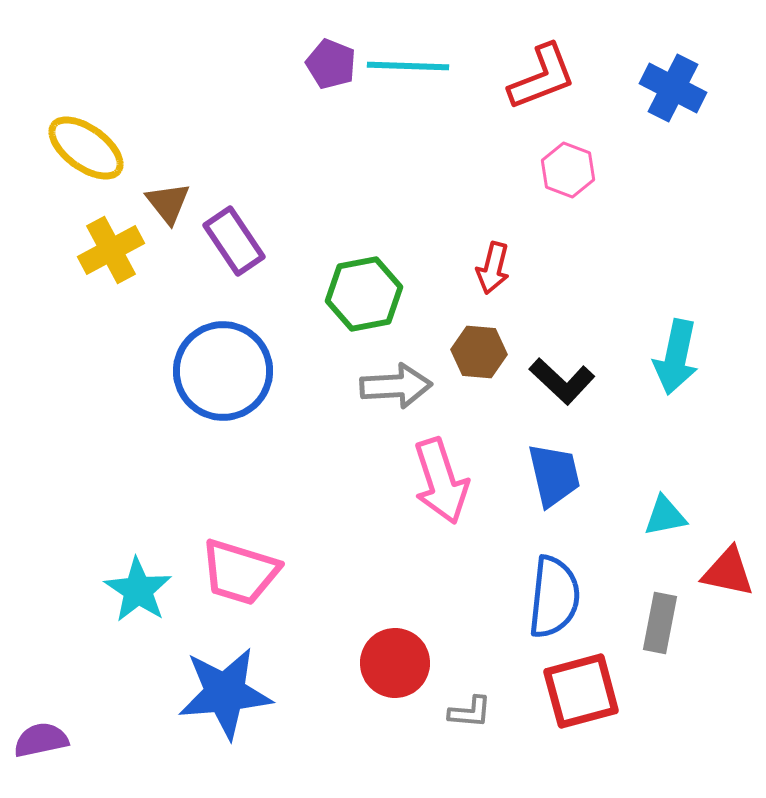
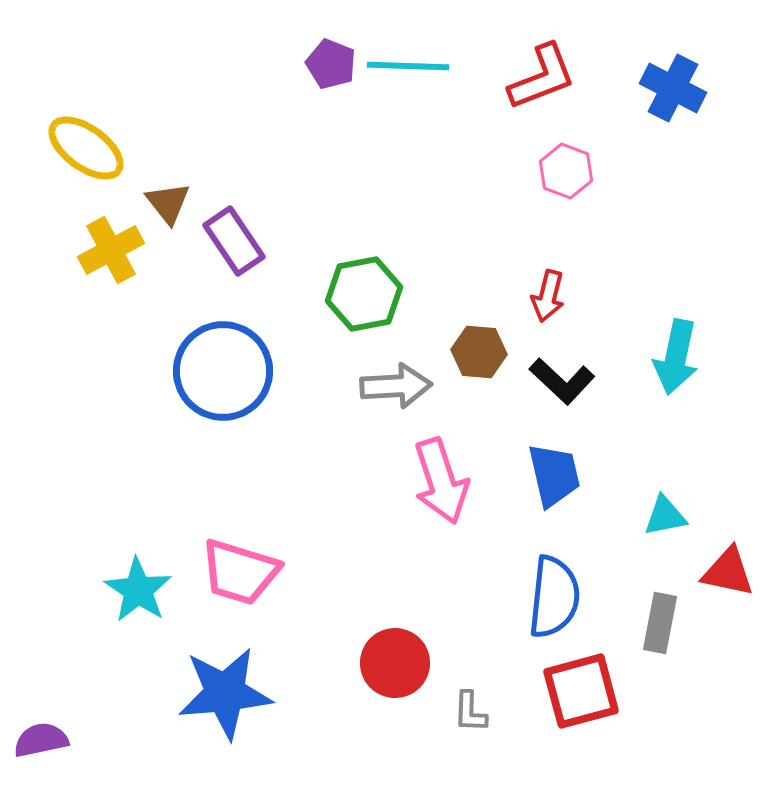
pink hexagon: moved 2 px left, 1 px down
red arrow: moved 55 px right, 28 px down
gray L-shape: rotated 87 degrees clockwise
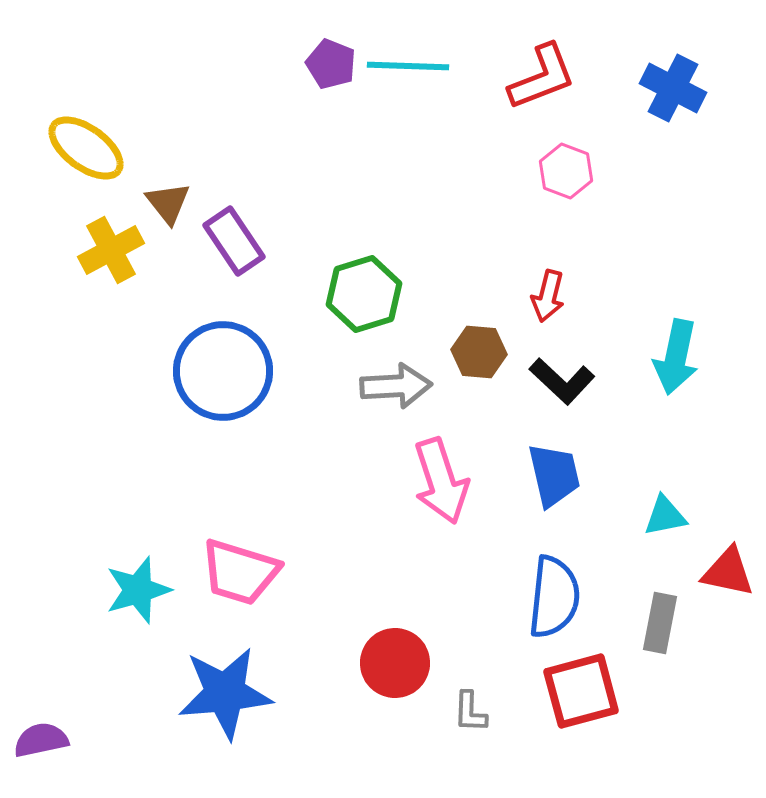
green hexagon: rotated 6 degrees counterclockwise
cyan star: rotated 22 degrees clockwise
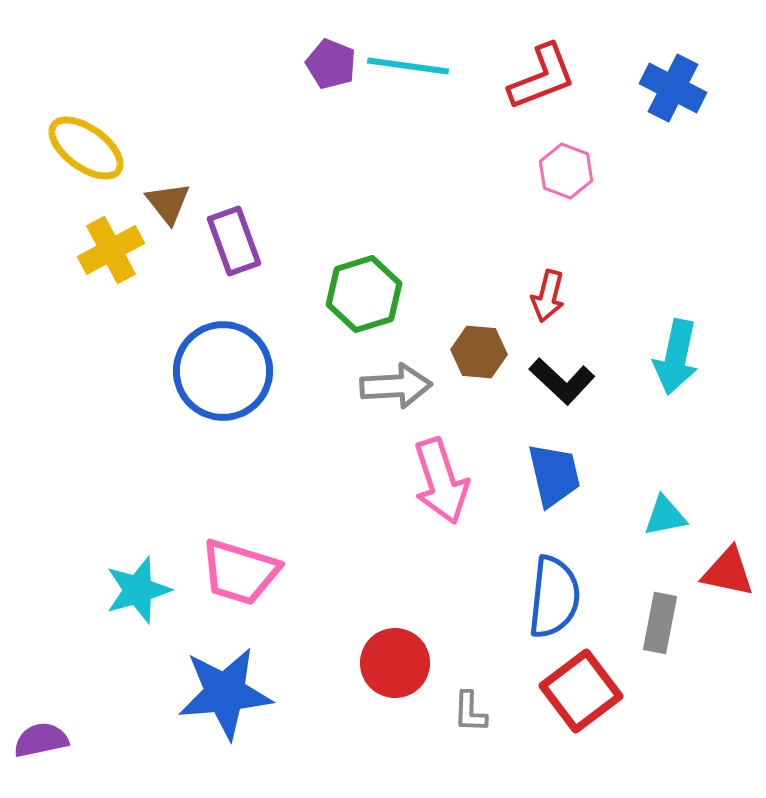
cyan line: rotated 6 degrees clockwise
purple rectangle: rotated 14 degrees clockwise
red square: rotated 22 degrees counterclockwise
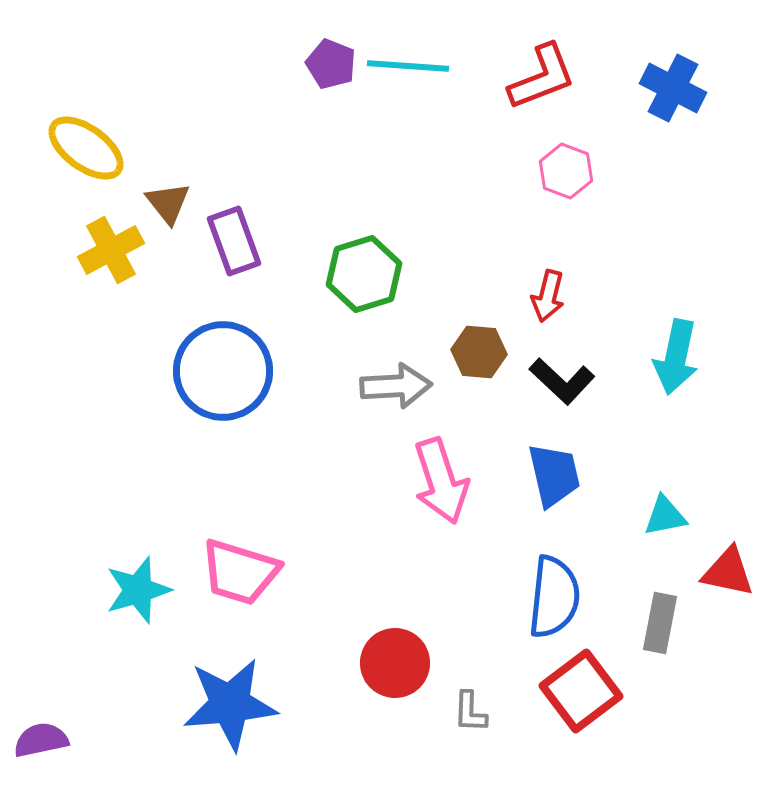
cyan line: rotated 4 degrees counterclockwise
green hexagon: moved 20 px up
blue star: moved 5 px right, 11 px down
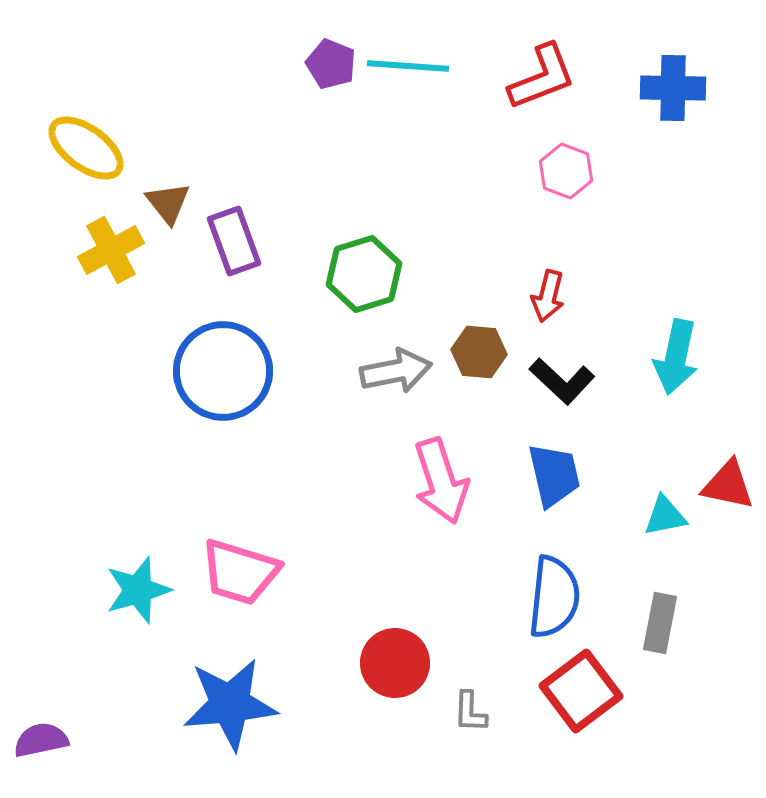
blue cross: rotated 26 degrees counterclockwise
gray arrow: moved 15 px up; rotated 8 degrees counterclockwise
red triangle: moved 87 px up
